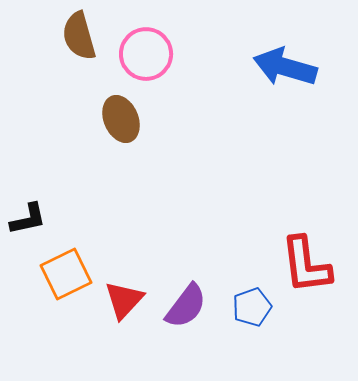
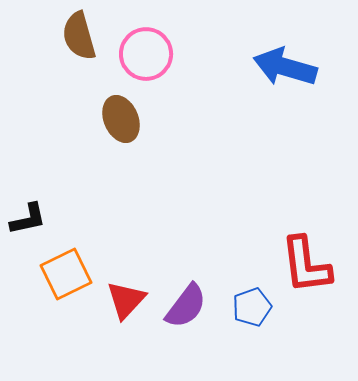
red triangle: moved 2 px right
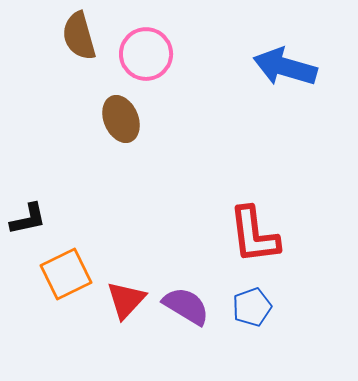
red L-shape: moved 52 px left, 30 px up
purple semicircle: rotated 96 degrees counterclockwise
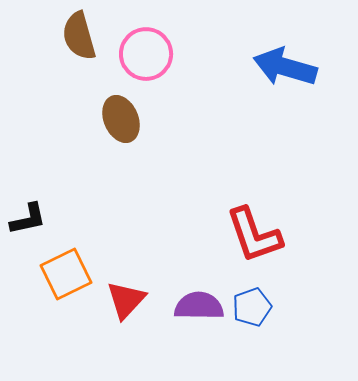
red L-shape: rotated 12 degrees counterclockwise
purple semicircle: moved 13 px right; rotated 30 degrees counterclockwise
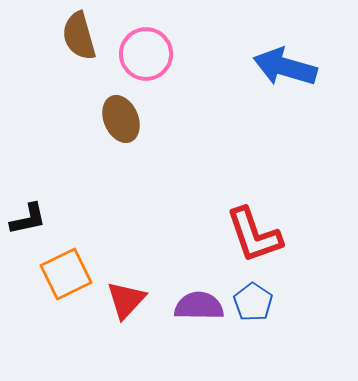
blue pentagon: moved 1 px right, 5 px up; rotated 18 degrees counterclockwise
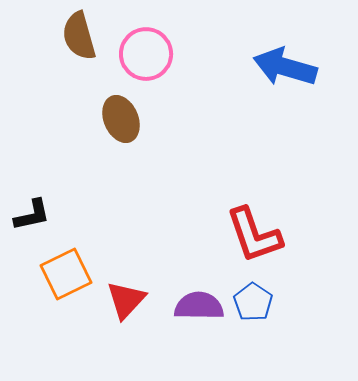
black L-shape: moved 4 px right, 4 px up
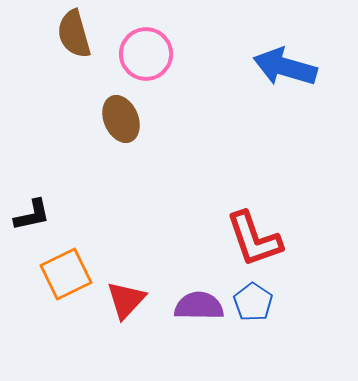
brown semicircle: moved 5 px left, 2 px up
red L-shape: moved 4 px down
